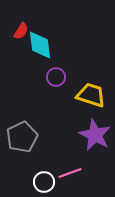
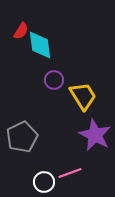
purple circle: moved 2 px left, 3 px down
yellow trapezoid: moved 8 px left, 1 px down; rotated 40 degrees clockwise
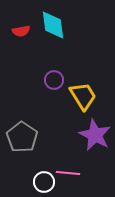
red semicircle: rotated 48 degrees clockwise
cyan diamond: moved 13 px right, 20 px up
gray pentagon: rotated 12 degrees counterclockwise
pink line: moved 2 px left; rotated 25 degrees clockwise
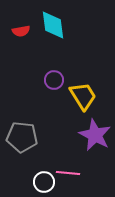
gray pentagon: rotated 28 degrees counterclockwise
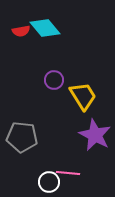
cyan diamond: moved 8 px left, 3 px down; rotated 32 degrees counterclockwise
white circle: moved 5 px right
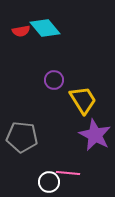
yellow trapezoid: moved 4 px down
